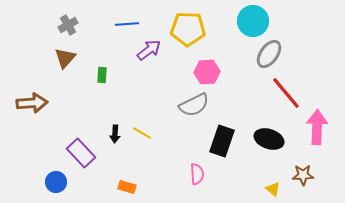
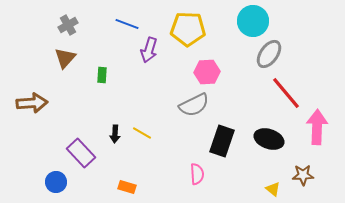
blue line: rotated 25 degrees clockwise
purple arrow: rotated 145 degrees clockwise
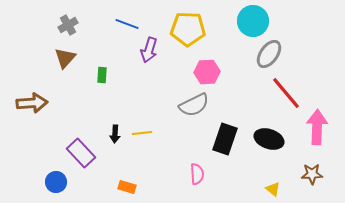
yellow line: rotated 36 degrees counterclockwise
black rectangle: moved 3 px right, 2 px up
brown star: moved 9 px right, 1 px up
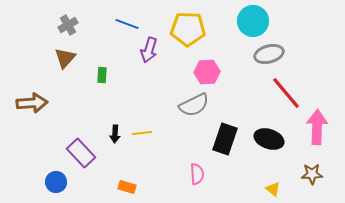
gray ellipse: rotated 40 degrees clockwise
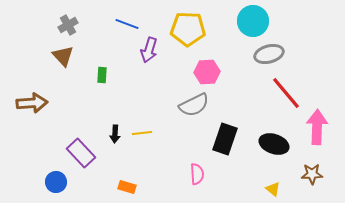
brown triangle: moved 2 px left, 2 px up; rotated 25 degrees counterclockwise
black ellipse: moved 5 px right, 5 px down
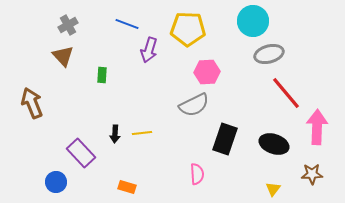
brown arrow: rotated 108 degrees counterclockwise
yellow triangle: rotated 28 degrees clockwise
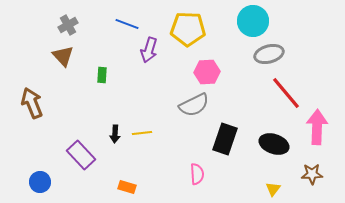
purple rectangle: moved 2 px down
blue circle: moved 16 px left
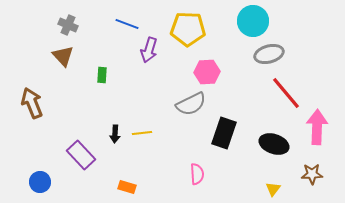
gray cross: rotated 36 degrees counterclockwise
gray semicircle: moved 3 px left, 1 px up
black rectangle: moved 1 px left, 6 px up
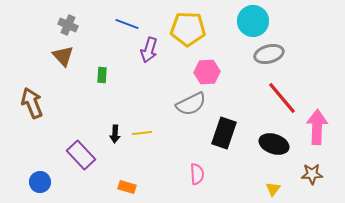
red line: moved 4 px left, 5 px down
